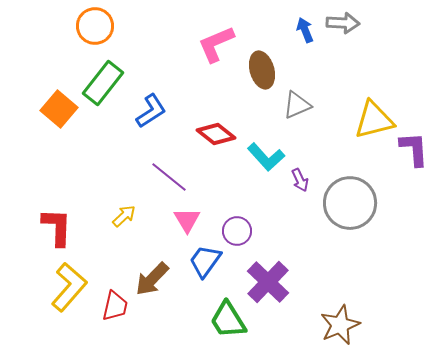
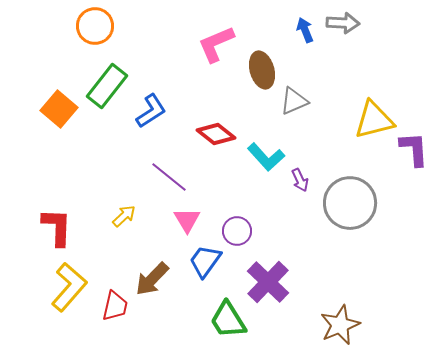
green rectangle: moved 4 px right, 3 px down
gray triangle: moved 3 px left, 4 px up
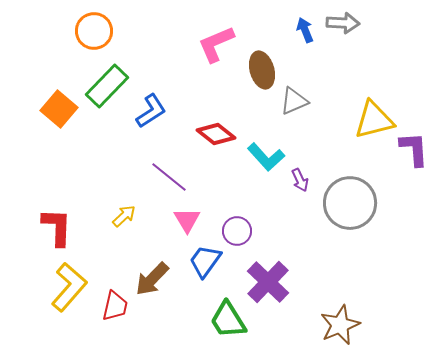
orange circle: moved 1 px left, 5 px down
green rectangle: rotated 6 degrees clockwise
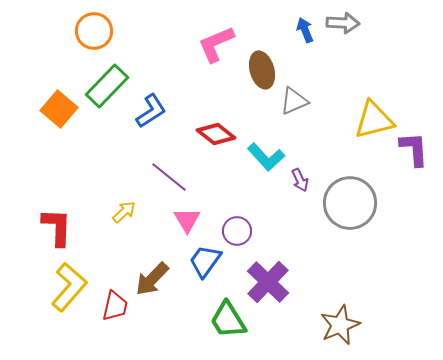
yellow arrow: moved 4 px up
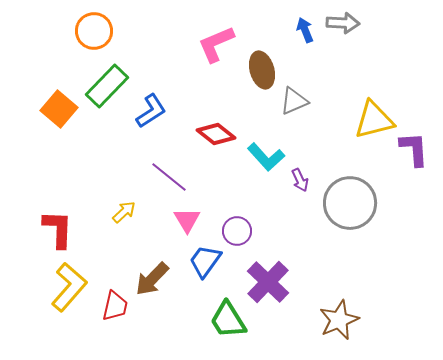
red L-shape: moved 1 px right, 2 px down
brown star: moved 1 px left, 5 px up
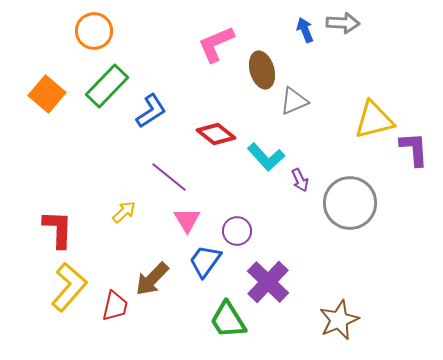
orange square: moved 12 px left, 15 px up
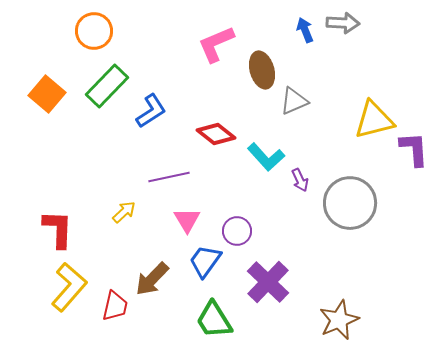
purple line: rotated 51 degrees counterclockwise
green trapezoid: moved 14 px left
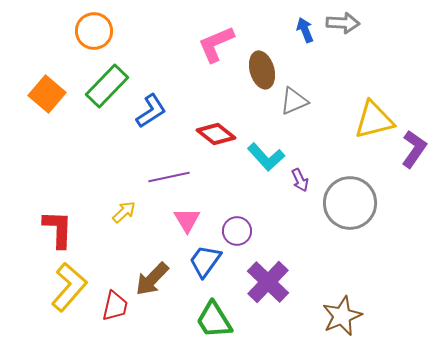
purple L-shape: rotated 39 degrees clockwise
brown star: moved 3 px right, 4 px up
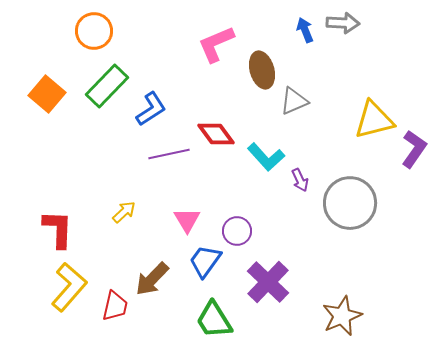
blue L-shape: moved 2 px up
red diamond: rotated 15 degrees clockwise
purple line: moved 23 px up
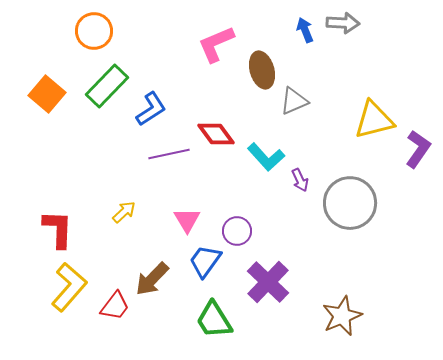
purple L-shape: moved 4 px right
red trapezoid: rotated 24 degrees clockwise
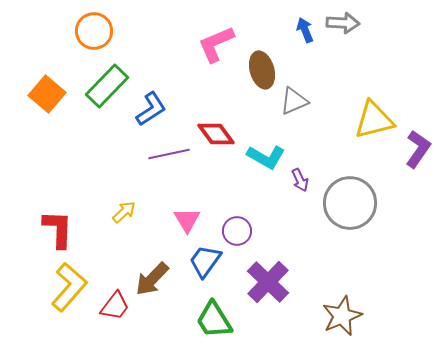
cyan L-shape: rotated 18 degrees counterclockwise
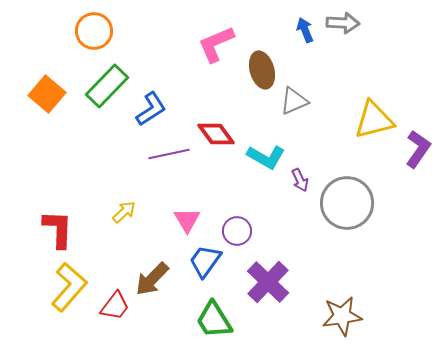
gray circle: moved 3 px left
brown star: rotated 15 degrees clockwise
